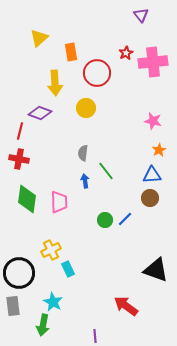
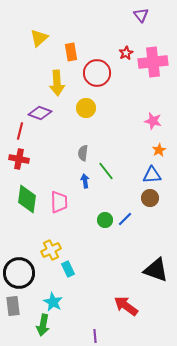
yellow arrow: moved 2 px right
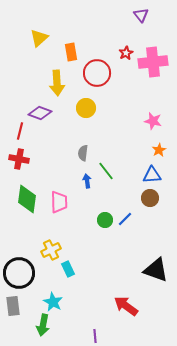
blue arrow: moved 2 px right
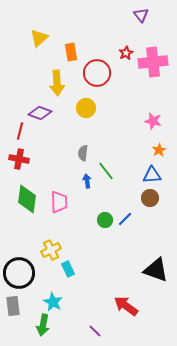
purple line: moved 5 px up; rotated 40 degrees counterclockwise
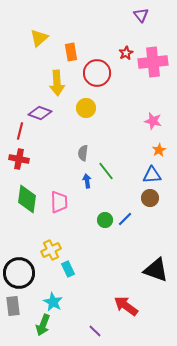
green arrow: rotated 10 degrees clockwise
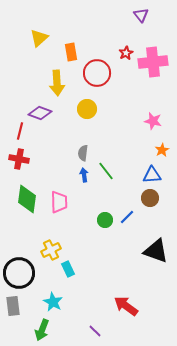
yellow circle: moved 1 px right, 1 px down
orange star: moved 3 px right
blue arrow: moved 3 px left, 6 px up
blue line: moved 2 px right, 2 px up
black triangle: moved 19 px up
green arrow: moved 1 px left, 5 px down
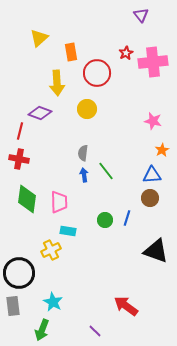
blue line: moved 1 px down; rotated 28 degrees counterclockwise
cyan rectangle: moved 38 px up; rotated 56 degrees counterclockwise
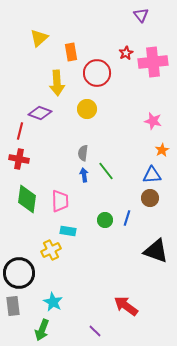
pink trapezoid: moved 1 px right, 1 px up
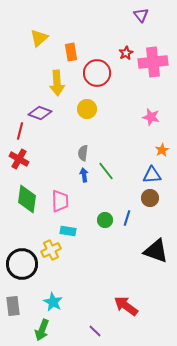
pink star: moved 2 px left, 4 px up
red cross: rotated 18 degrees clockwise
black circle: moved 3 px right, 9 px up
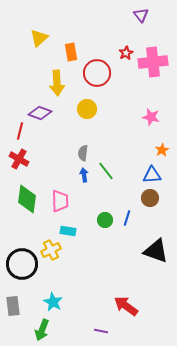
purple line: moved 6 px right; rotated 32 degrees counterclockwise
